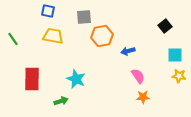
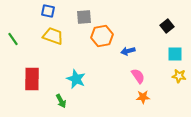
black square: moved 2 px right
yellow trapezoid: rotated 10 degrees clockwise
cyan square: moved 1 px up
green arrow: rotated 80 degrees clockwise
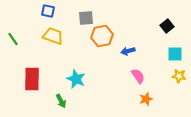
gray square: moved 2 px right, 1 px down
orange star: moved 3 px right, 2 px down; rotated 16 degrees counterclockwise
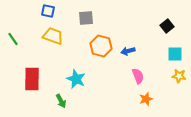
orange hexagon: moved 1 px left, 10 px down; rotated 25 degrees clockwise
pink semicircle: rotated 14 degrees clockwise
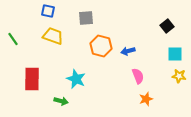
green arrow: rotated 48 degrees counterclockwise
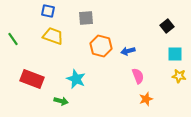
red rectangle: rotated 70 degrees counterclockwise
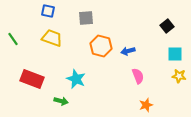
yellow trapezoid: moved 1 px left, 2 px down
orange star: moved 6 px down
